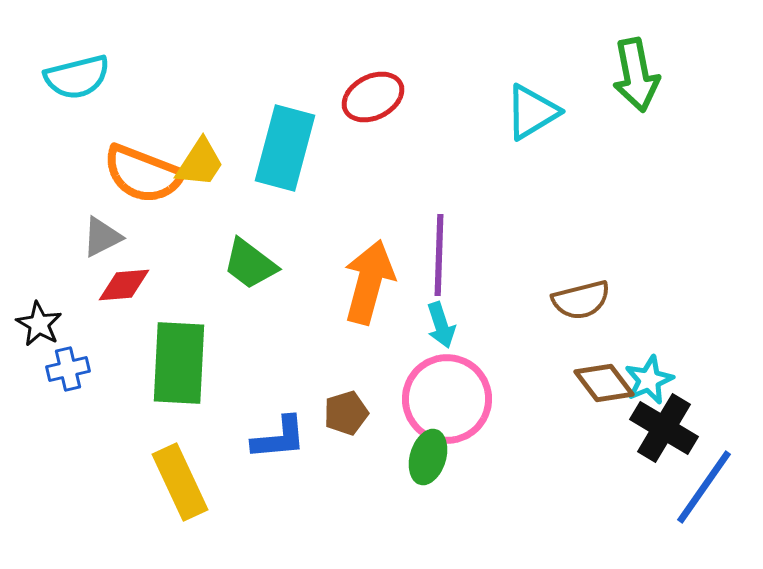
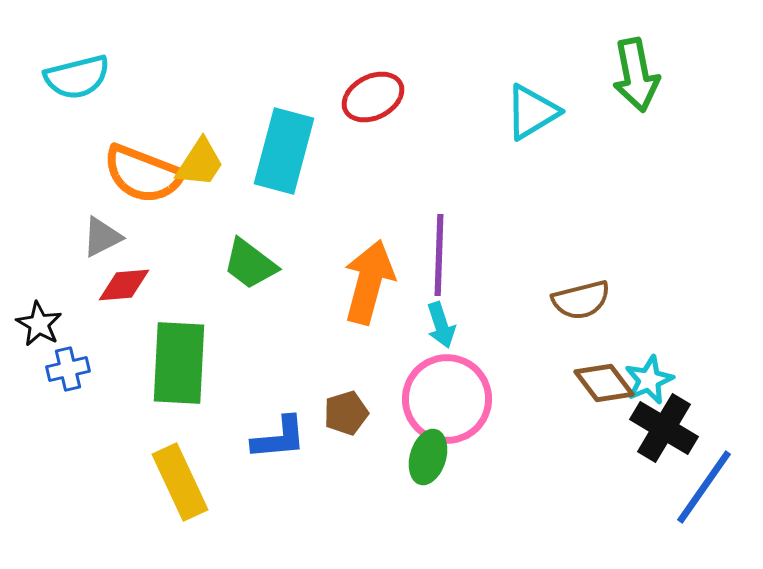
cyan rectangle: moved 1 px left, 3 px down
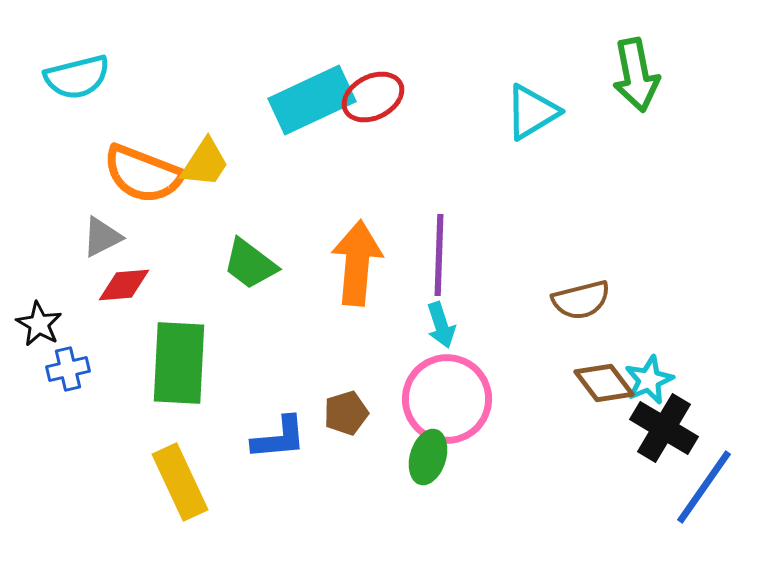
cyan rectangle: moved 28 px right, 51 px up; rotated 50 degrees clockwise
yellow trapezoid: moved 5 px right
orange arrow: moved 12 px left, 19 px up; rotated 10 degrees counterclockwise
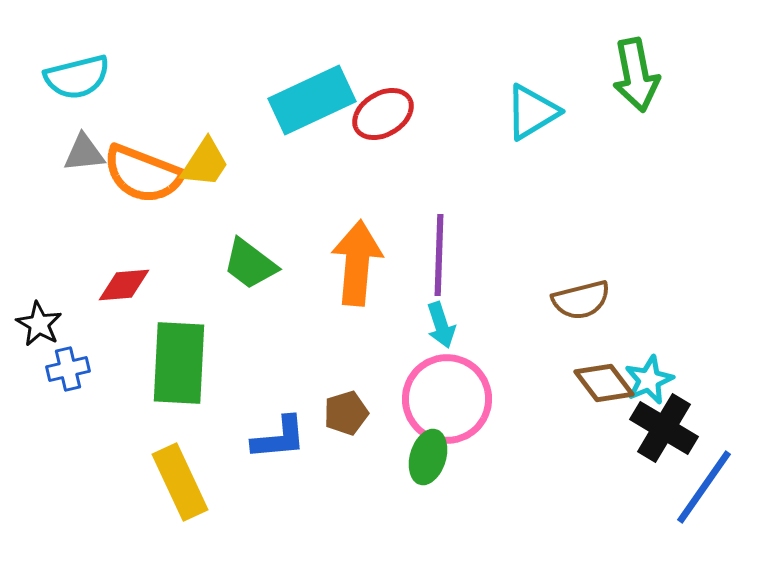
red ellipse: moved 10 px right, 17 px down; rotated 4 degrees counterclockwise
gray triangle: moved 18 px left, 84 px up; rotated 21 degrees clockwise
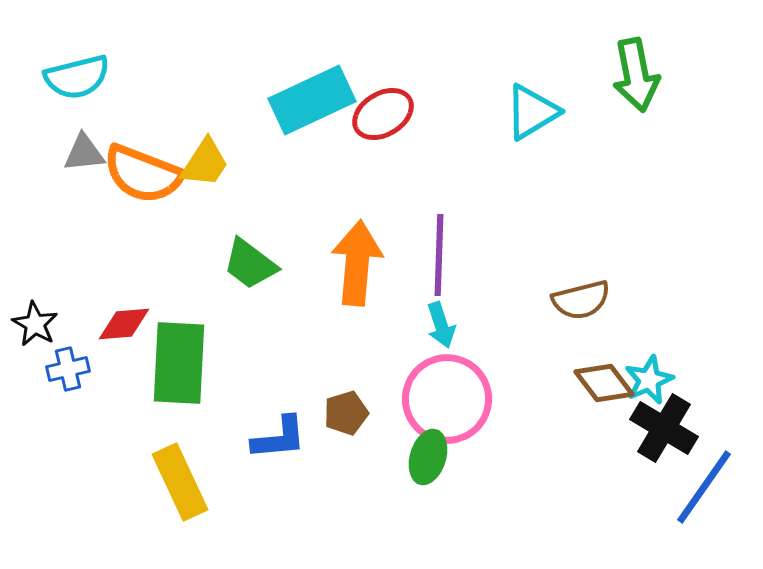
red diamond: moved 39 px down
black star: moved 4 px left
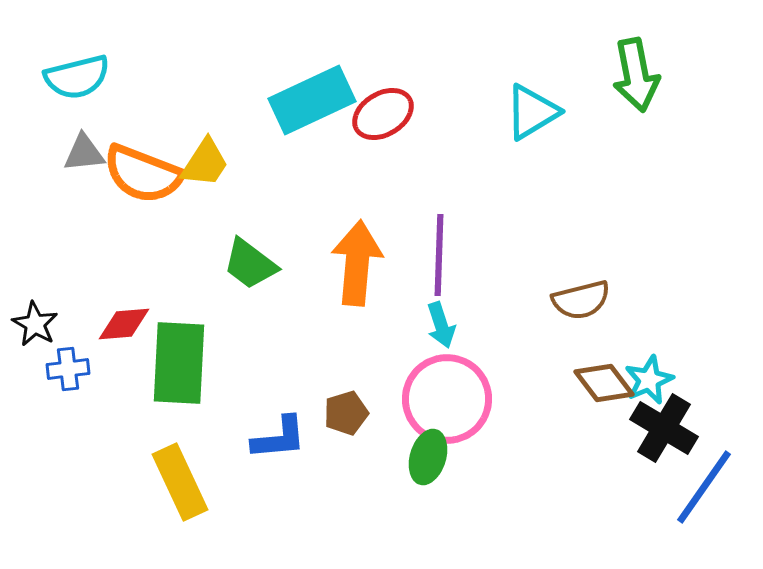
blue cross: rotated 6 degrees clockwise
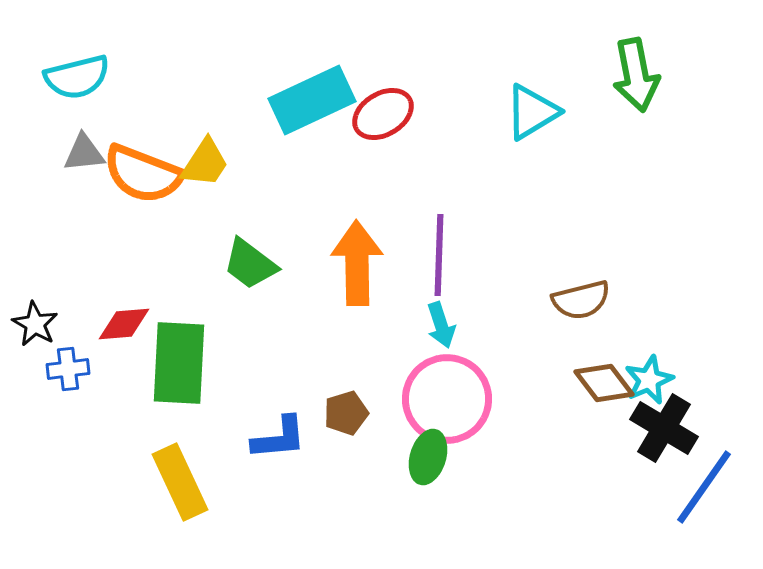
orange arrow: rotated 6 degrees counterclockwise
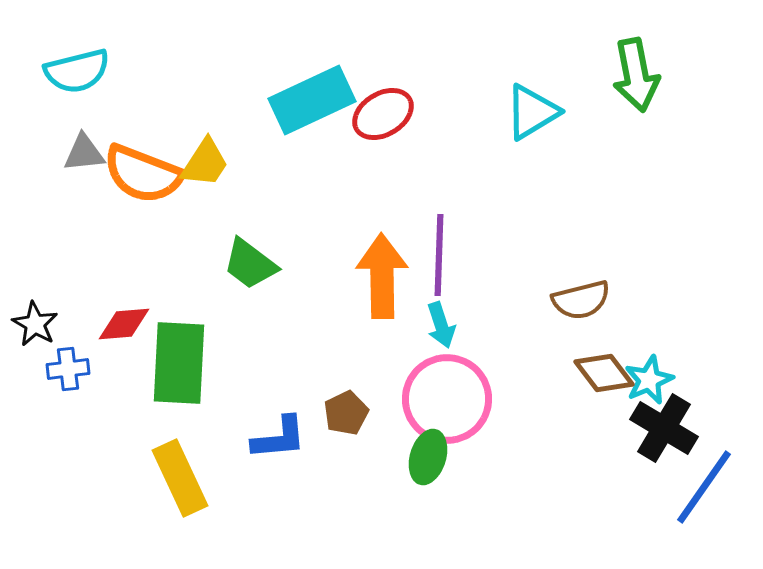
cyan semicircle: moved 6 px up
orange arrow: moved 25 px right, 13 px down
brown diamond: moved 10 px up
brown pentagon: rotated 9 degrees counterclockwise
yellow rectangle: moved 4 px up
